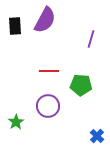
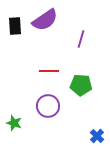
purple semicircle: rotated 28 degrees clockwise
purple line: moved 10 px left
green star: moved 2 px left, 1 px down; rotated 21 degrees counterclockwise
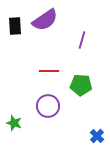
purple line: moved 1 px right, 1 px down
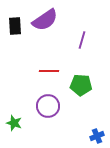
blue cross: rotated 24 degrees clockwise
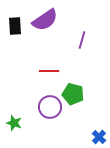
green pentagon: moved 8 px left, 9 px down; rotated 10 degrees clockwise
purple circle: moved 2 px right, 1 px down
blue cross: moved 2 px right, 1 px down; rotated 24 degrees counterclockwise
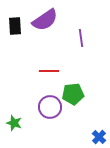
purple line: moved 1 px left, 2 px up; rotated 24 degrees counterclockwise
green pentagon: rotated 20 degrees counterclockwise
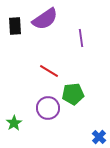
purple semicircle: moved 1 px up
red line: rotated 30 degrees clockwise
purple circle: moved 2 px left, 1 px down
green star: rotated 21 degrees clockwise
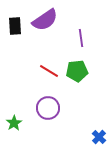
purple semicircle: moved 1 px down
green pentagon: moved 4 px right, 23 px up
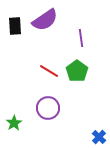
green pentagon: rotated 30 degrees counterclockwise
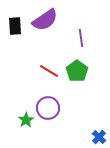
green star: moved 12 px right, 3 px up
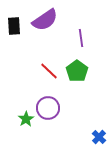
black rectangle: moved 1 px left
red line: rotated 12 degrees clockwise
green star: moved 1 px up
